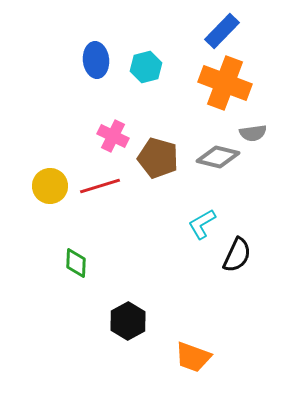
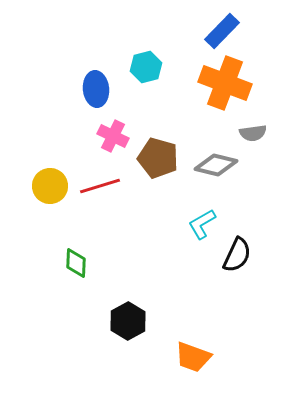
blue ellipse: moved 29 px down
gray diamond: moved 2 px left, 8 px down
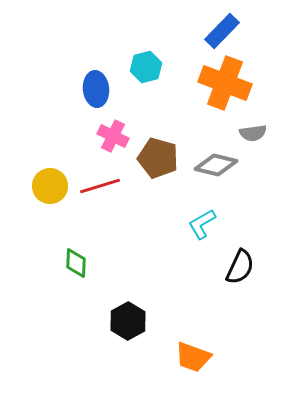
black semicircle: moved 3 px right, 12 px down
